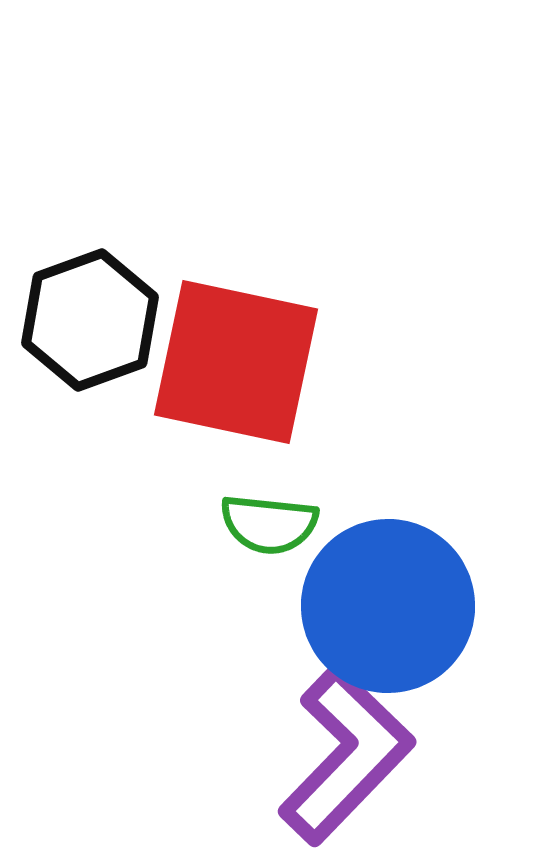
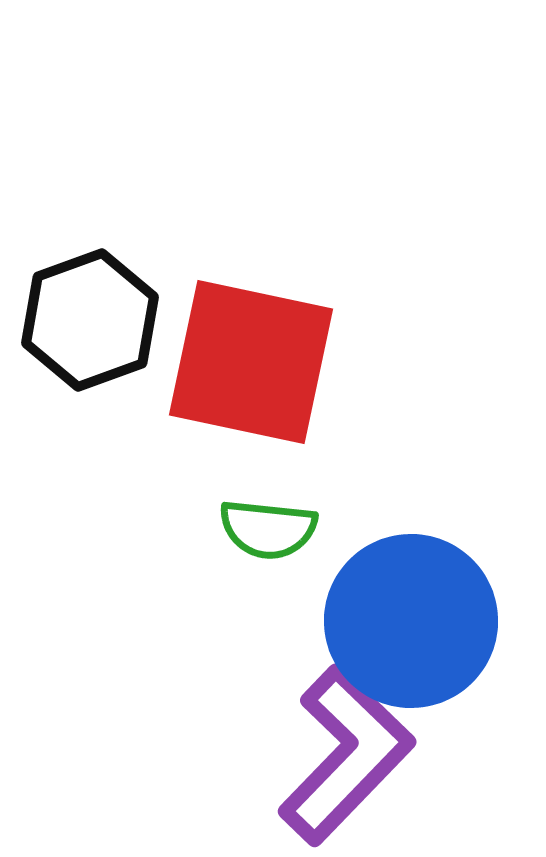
red square: moved 15 px right
green semicircle: moved 1 px left, 5 px down
blue circle: moved 23 px right, 15 px down
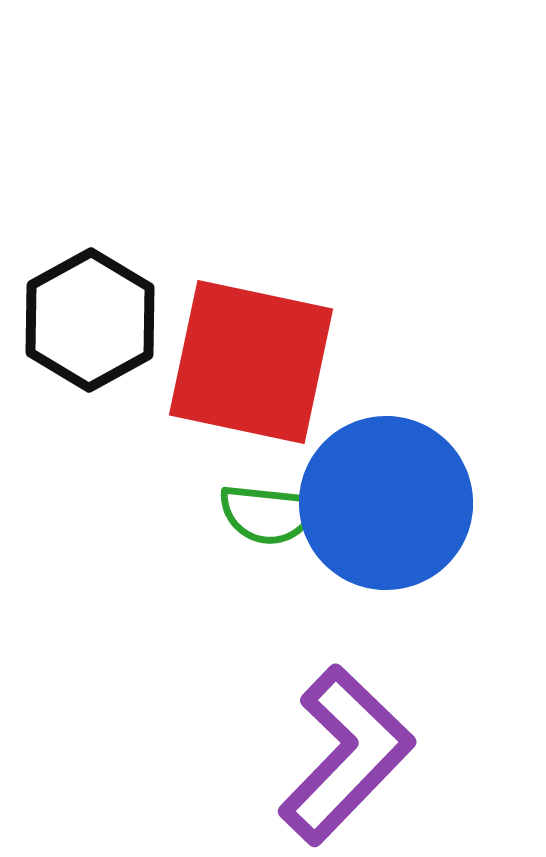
black hexagon: rotated 9 degrees counterclockwise
green semicircle: moved 15 px up
blue circle: moved 25 px left, 118 px up
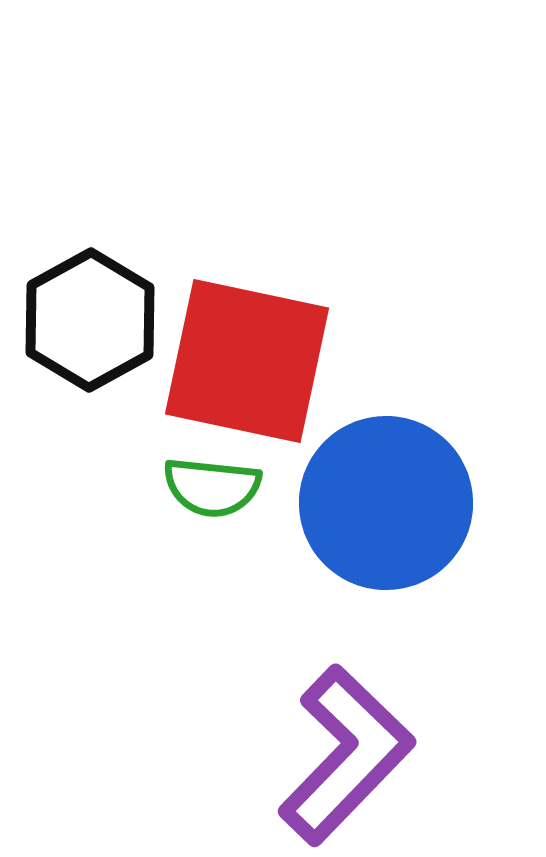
red square: moved 4 px left, 1 px up
green semicircle: moved 56 px left, 27 px up
